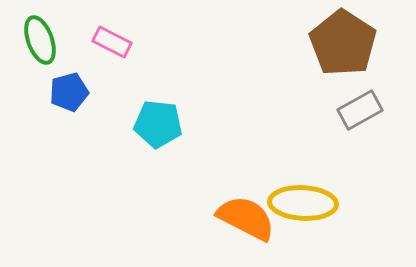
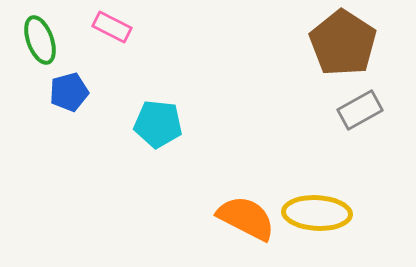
pink rectangle: moved 15 px up
yellow ellipse: moved 14 px right, 10 px down
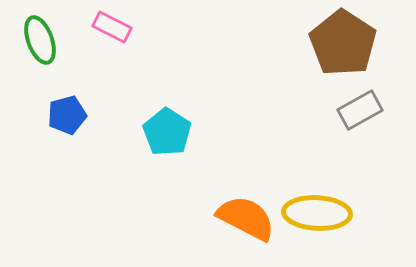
blue pentagon: moved 2 px left, 23 px down
cyan pentagon: moved 9 px right, 8 px down; rotated 27 degrees clockwise
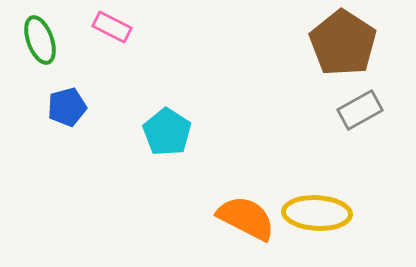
blue pentagon: moved 8 px up
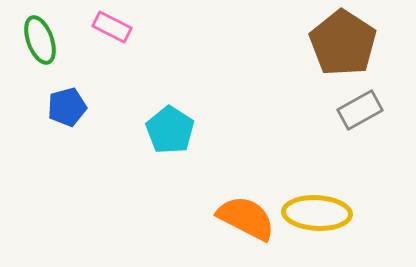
cyan pentagon: moved 3 px right, 2 px up
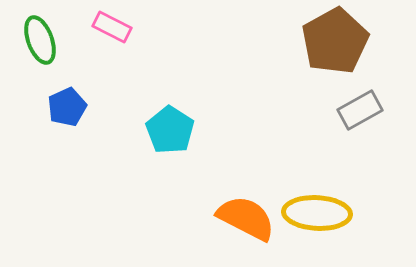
brown pentagon: moved 8 px left, 2 px up; rotated 10 degrees clockwise
blue pentagon: rotated 9 degrees counterclockwise
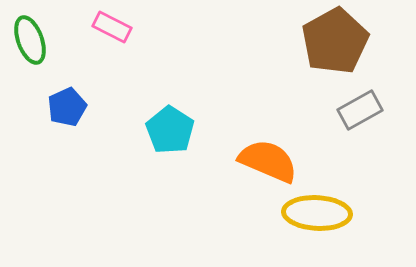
green ellipse: moved 10 px left
orange semicircle: moved 22 px right, 57 px up; rotated 4 degrees counterclockwise
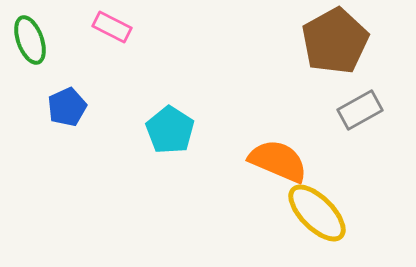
orange semicircle: moved 10 px right
yellow ellipse: rotated 42 degrees clockwise
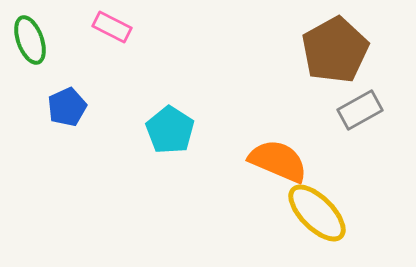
brown pentagon: moved 9 px down
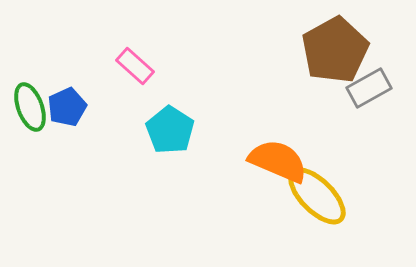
pink rectangle: moved 23 px right, 39 px down; rotated 15 degrees clockwise
green ellipse: moved 67 px down
gray rectangle: moved 9 px right, 22 px up
yellow ellipse: moved 17 px up
